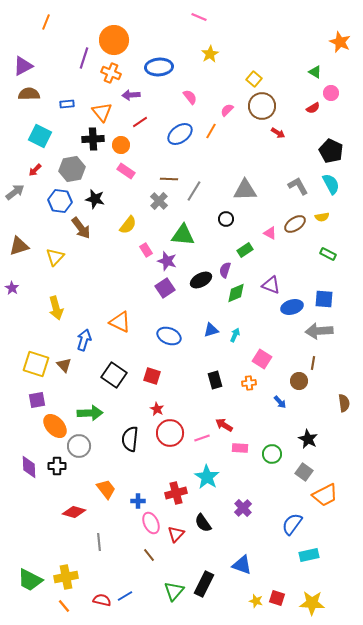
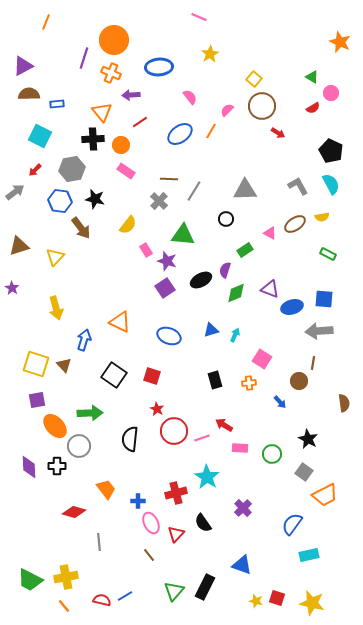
green triangle at (315, 72): moved 3 px left, 5 px down
blue rectangle at (67, 104): moved 10 px left
purple triangle at (271, 285): moved 1 px left, 4 px down
red circle at (170, 433): moved 4 px right, 2 px up
black rectangle at (204, 584): moved 1 px right, 3 px down
yellow star at (312, 603): rotated 10 degrees clockwise
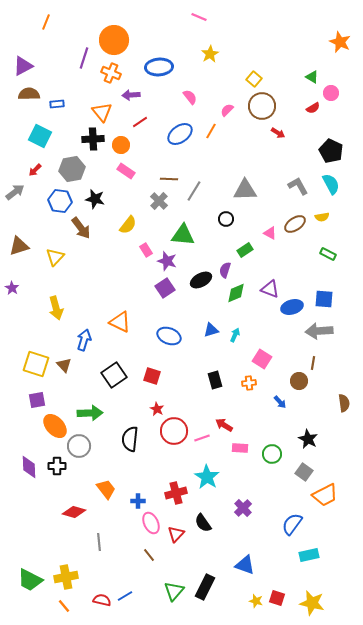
black square at (114, 375): rotated 20 degrees clockwise
blue triangle at (242, 565): moved 3 px right
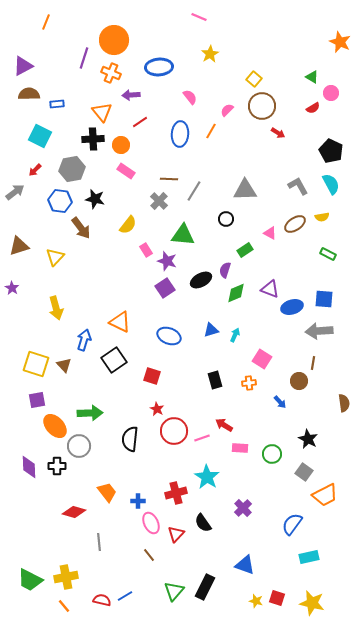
blue ellipse at (180, 134): rotated 50 degrees counterclockwise
black square at (114, 375): moved 15 px up
orange trapezoid at (106, 489): moved 1 px right, 3 px down
cyan rectangle at (309, 555): moved 2 px down
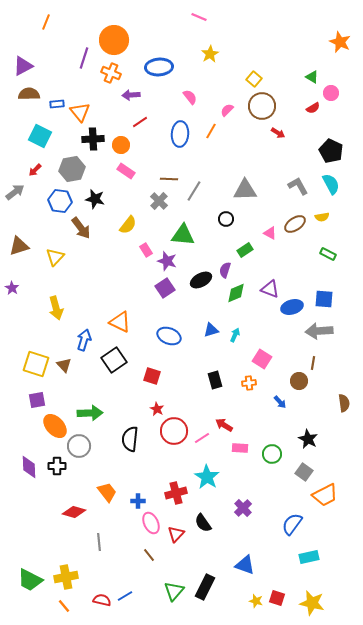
orange triangle at (102, 112): moved 22 px left
pink line at (202, 438): rotated 14 degrees counterclockwise
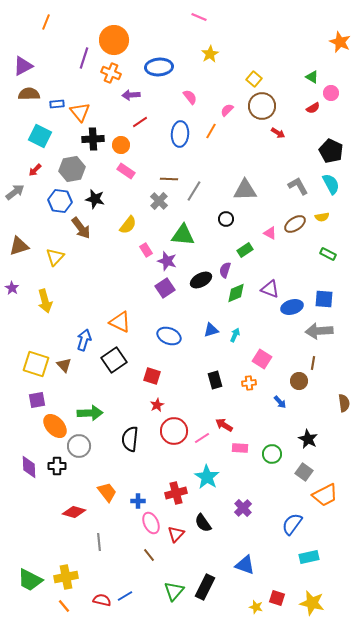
yellow arrow at (56, 308): moved 11 px left, 7 px up
red star at (157, 409): moved 4 px up; rotated 16 degrees clockwise
yellow star at (256, 601): moved 6 px down
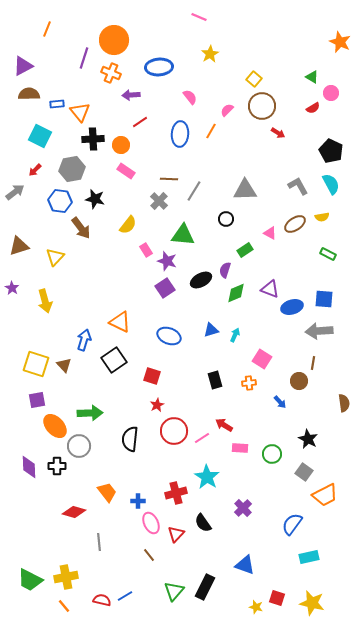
orange line at (46, 22): moved 1 px right, 7 px down
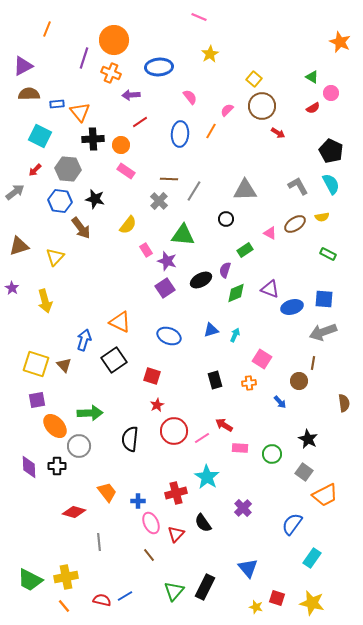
gray hexagon at (72, 169): moved 4 px left; rotated 15 degrees clockwise
gray arrow at (319, 331): moved 4 px right, 1 px down; rotated 16 degrees counterclockwise
cyan rectangle at (309, 557): moved 3 px right, 1 px down; rotated 42 degrees counterclockwise
blue triangle at (245, 565): moved 3 px right, 3 px down; rotated 30 degrees clockwise
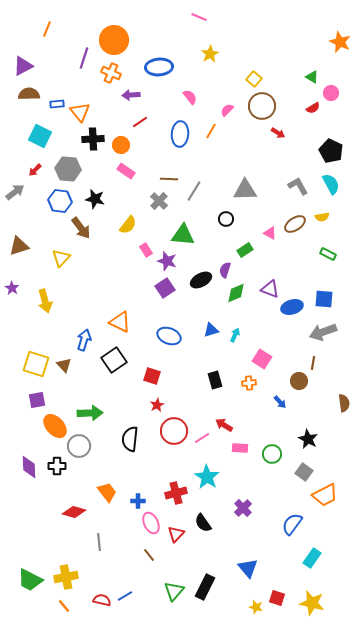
yellow triangle at (55, 257): moved 6 px right, 1 px down
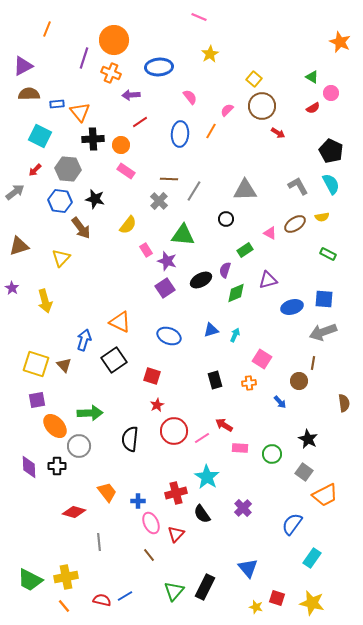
purple triangle at (270, 289): moved 2 px left, 9 px up; rotated 36 degrees counterclockwise
black semicircle at (203, 523): moved 1 px left, 9 px up
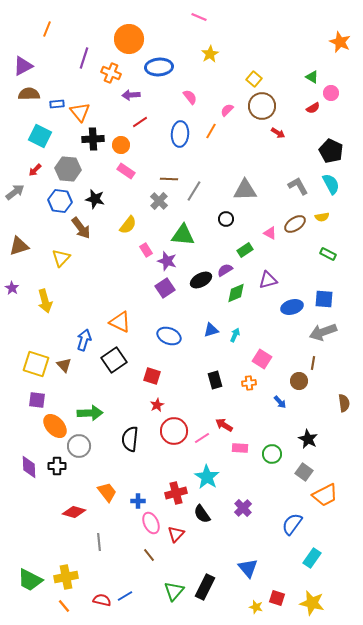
orange circle at (114, 40): moved 15 px right, 1 px up
purple semicircle at (225, 270): rotated 42 degrees clockwise
purple square at (37, 400): rotated 18 degrees clockwise
